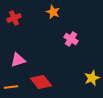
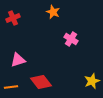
red cross: moved 1 px left
yellow star: moved 3 px down
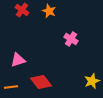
orange star: moved 4 px left, 1 px up
red cross: moved 9 px right, 8 px up; rotated 32 degrees counterclockwise
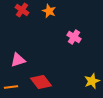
pink cross: moved 3 px right, 2 px up
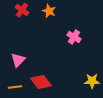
pink triangle: rotated 28 degrees counterclockwise
yellow star: rotated 21 degrees clockwise
orange line: moved 4 px right
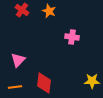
pink cross: moved 2 px left; rotated 24 degrees counterclockwise
red diamond: moved 3 px right, 1 px down; rotated 45 degrees clockwise
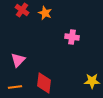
orange star: moved 4 px left, 2 px down
